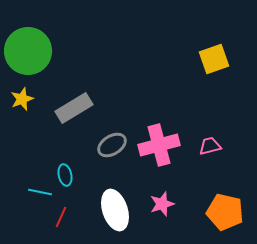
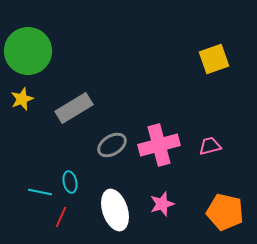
cyan ellipse: moved 5 px right, 7 px down
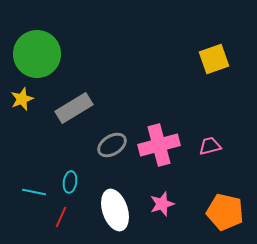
green circle: moved 9 px right, 3 px down
cyan ellipse: rotated 20 degrees clockwise
cyan line: moved 6 px left
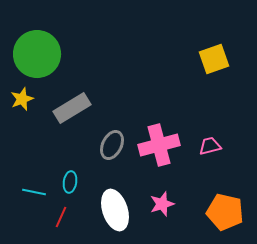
gray rectangle: moved 2 px left
gray ellipse: rotated 32 degrees counterclockwise
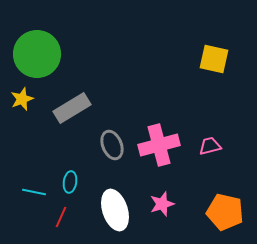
yellow square: rotated 32 degrees clockwise
gray ellipse: rotated 48 degrees counterclockwise
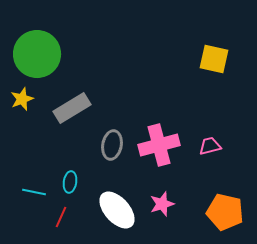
gray ellipse: rotated 32 degrees clockwise
white ellipse: moved 2 px right; rotated 24 degrees counterclockwise
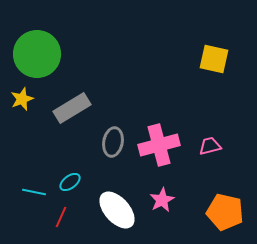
gray ellipse: moved 1 px right, 3 px up
cyan ellipse: rotated 45 degrees clockwise
pink star: moved 4 px up; rotated 10 degrees counterclockwise
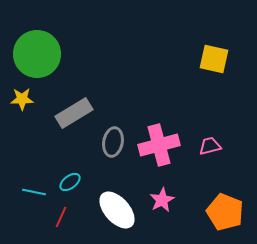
yellow star: rotated 20 degrees clockwise
gray rectangle: moved 2 px right, 5 px down
orange pentagon: rotated 9 degrees clockwise
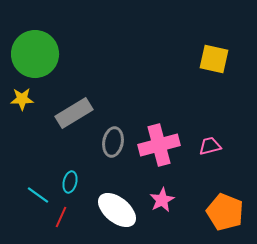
green circle: moved 2 px left
cyan ellipse: rotated 40 degrees counterclockwise
cyan line: moved 4 px right, 3 px down; rotated 25 degrees clockwise
white ellipse: rotated 9 degrees counterclockwise
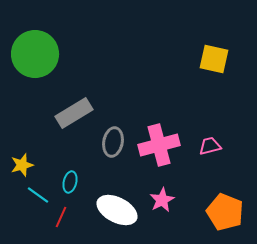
yellow star: moved 66 px down; rotated 15 degrees counterclockwise
white ellipse: rotated 12 degrees counterclockwise
